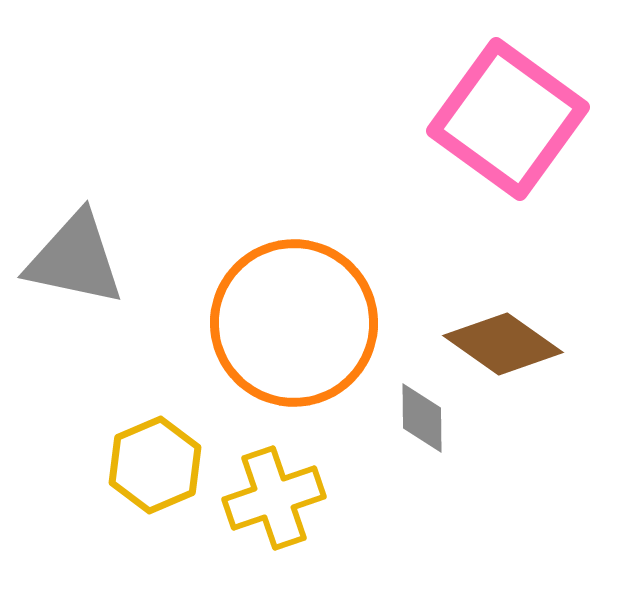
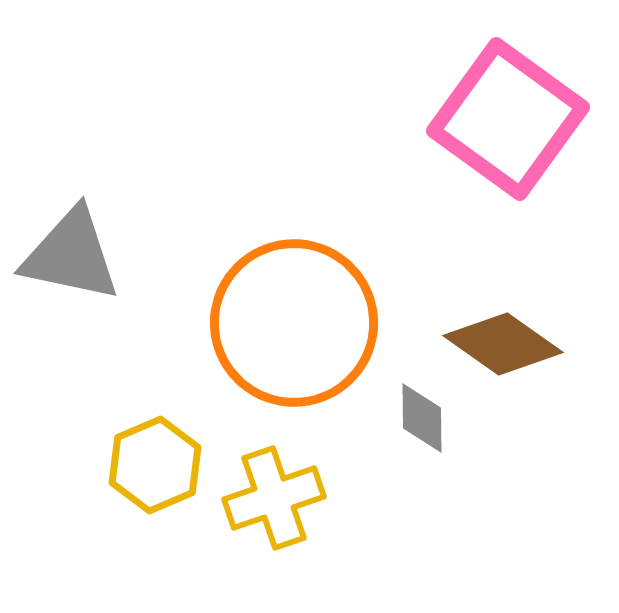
gray triangle: moved 4 px left, 4 px up
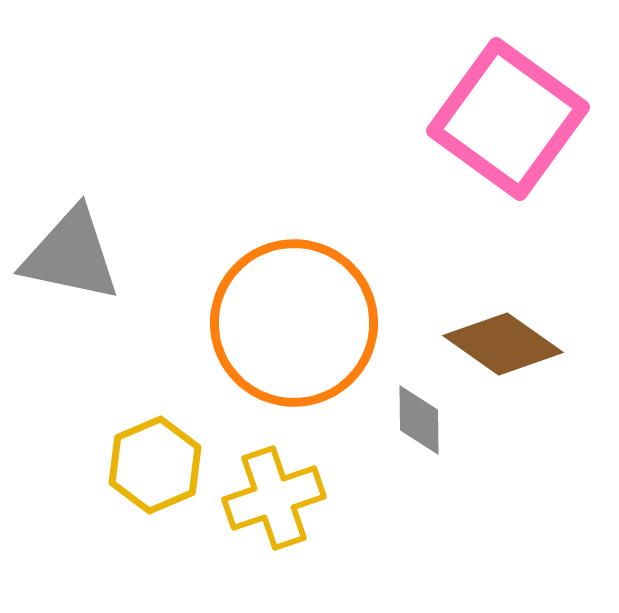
gray diamond: moved 3 px left, 2 px down
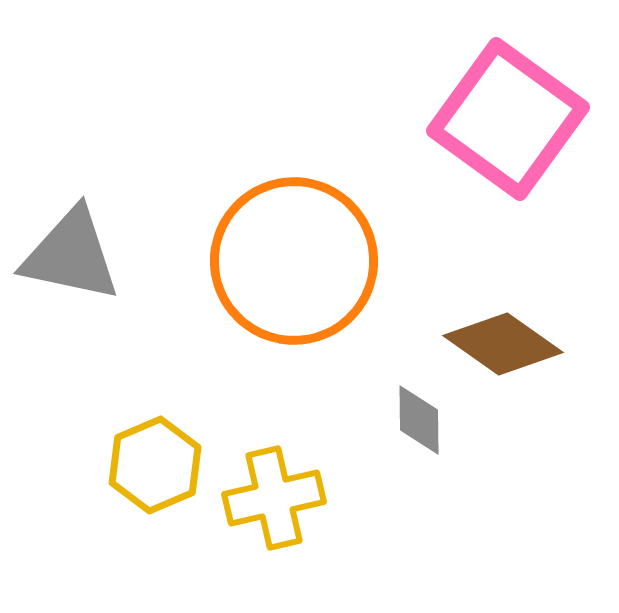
orange circle: moved 62 px up
yellow cross: rotated 6 degrees clockwise
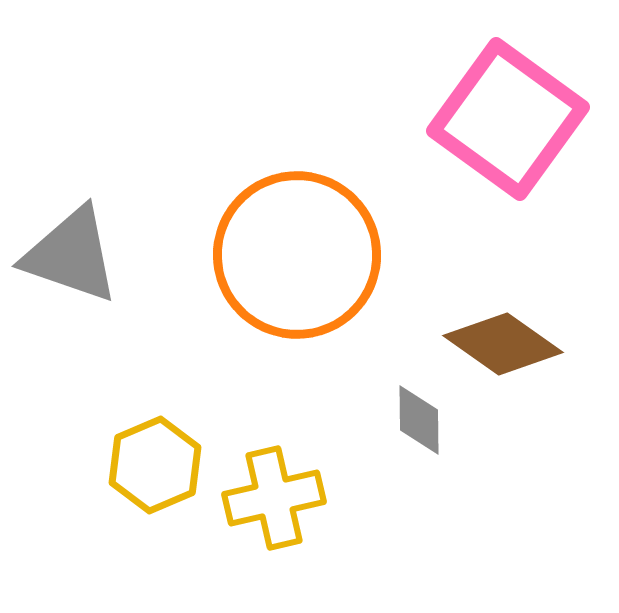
gray triangle: rotated 7 degrees clockwise
orange circle: moved 3 px right, 6 px up
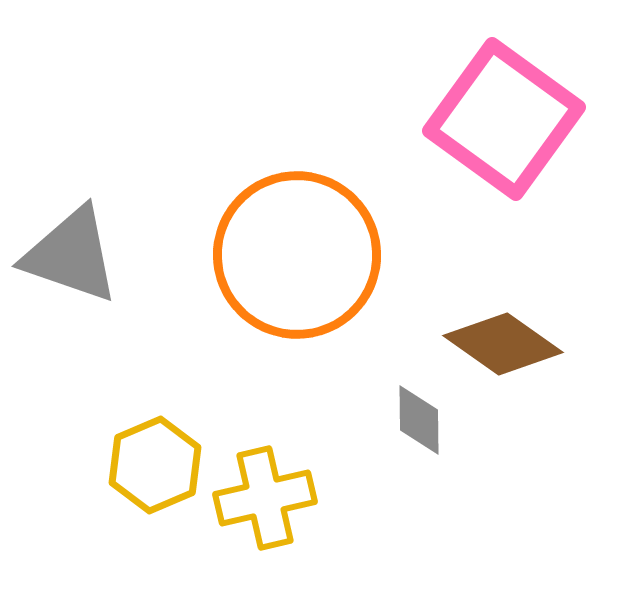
pink square: moved 4 px left
yellow cross: moved 9 px left
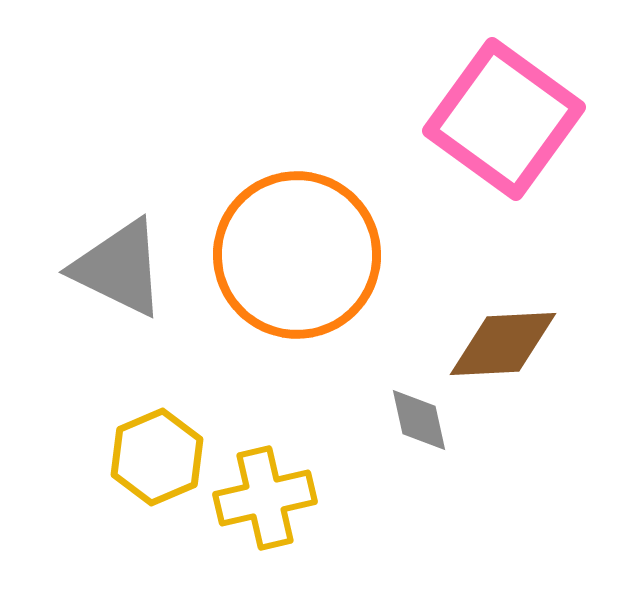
gray triangle: moved 48 px right, 13 px down; rotated 7 degrees clockwise
brown diamond: rotated 38 degrees counterclockwise
gray diamond: rotated 12 degrees counterclockwise
yellow hexagon: moved 2 px right, 8 px up
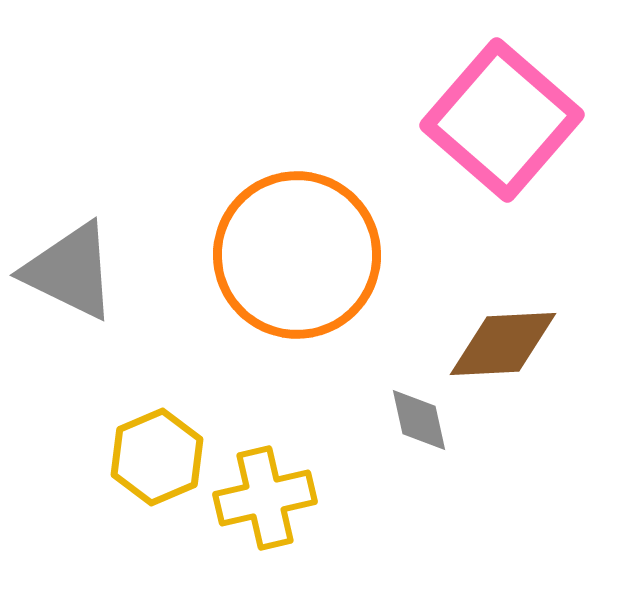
pink square: moved 2 px left, 1 px down; rotated 5 degrees clockwise
gray triangle: moved 49 px left, 3 px down
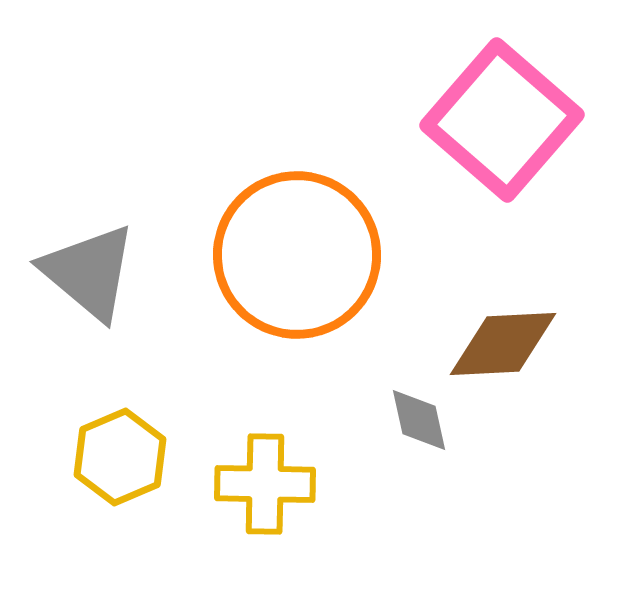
gray triangle: moved 19 px right, 1 px down; rotated 14 degrees clockwise
yellow hexagon: moved 37 px left
yellow cross: moved 14 px up; rotated 14 degrees clockwise
